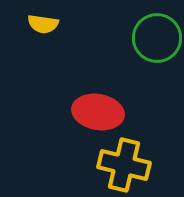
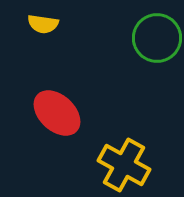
red ellipse: moved 41 px left, 1 px down; rotated 33 degrees clockwise
yellow cross: rotated 15 degrees clockwise
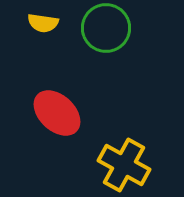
yellow semicircle: moved 1 px up
green circle: moved 51 px left, 10 px up
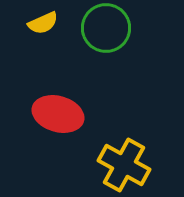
yellow semicircle: rotated 32 degrees counterclockwise
red ellipse: moved 1 px right, 1 px down; rotated 27 degrees counterclockwise
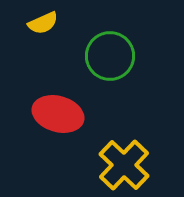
green circle: moved 4 px right, 28 px down
yellow cross: rotated 15 degrees clockwise
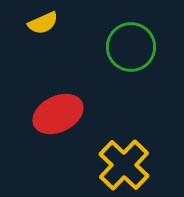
green circle: moved 21 px right, 9 px up
red ellipse: rotated 42 degrees counterclockwise
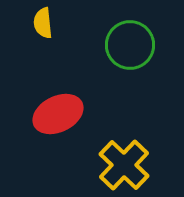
yellow semicircle: rotated 108 degrees clockwise
green circle: moved 1 px left, 2 px up
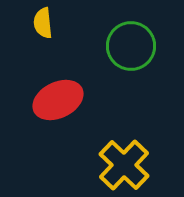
green circle: moved 1 px right, 1 px down
red ellipse: moved 14 px up
